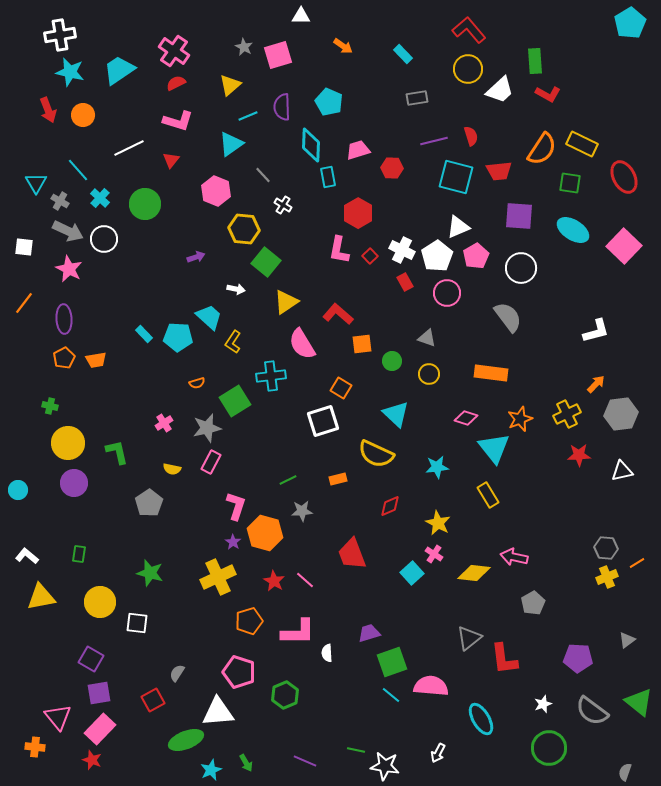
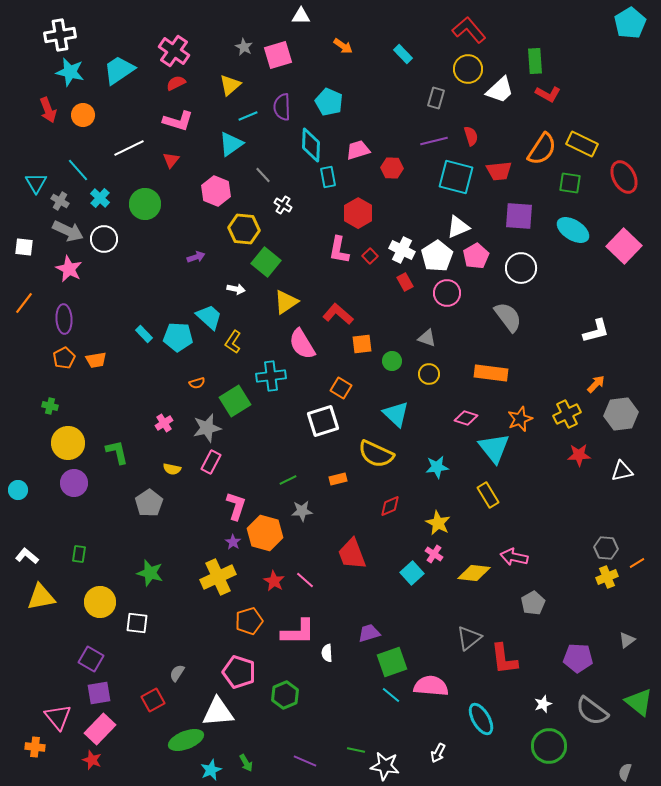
gray rectangle at (417, 98): moved 19 px right; rotated 65 degrees counterclockwise
green circle at (549, 748): moved 2 px up
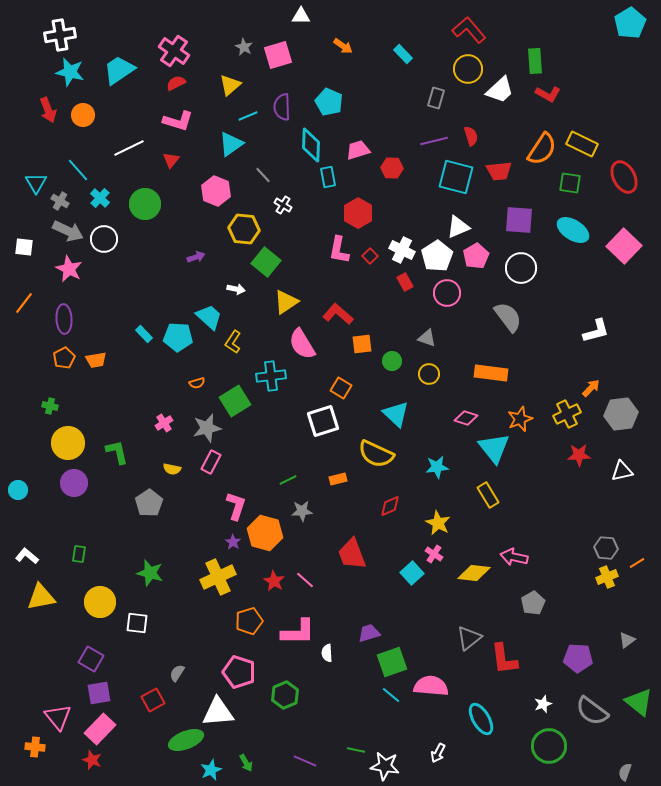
purple square at (519, 216): moved 4 px down
orange arrow at (596, 384): moved 5 px left, 4 px down
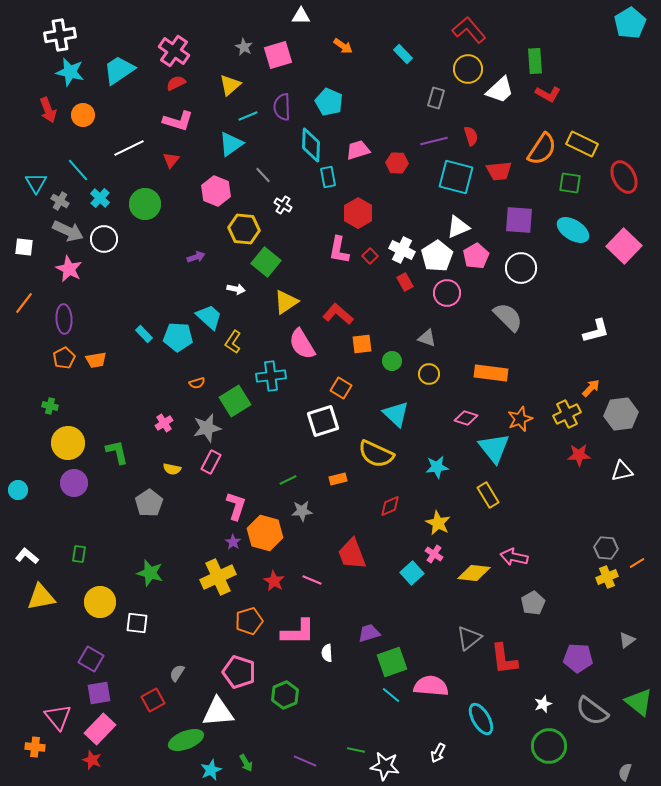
red hexagon at (392, 168): moved 5 px right, 5 px up
gray semicircle at (508, 317): rotated 8 degrees counterclockwise
pink line at (305, 580): moved 7 px right; rotated 18 degrees counterclockwise
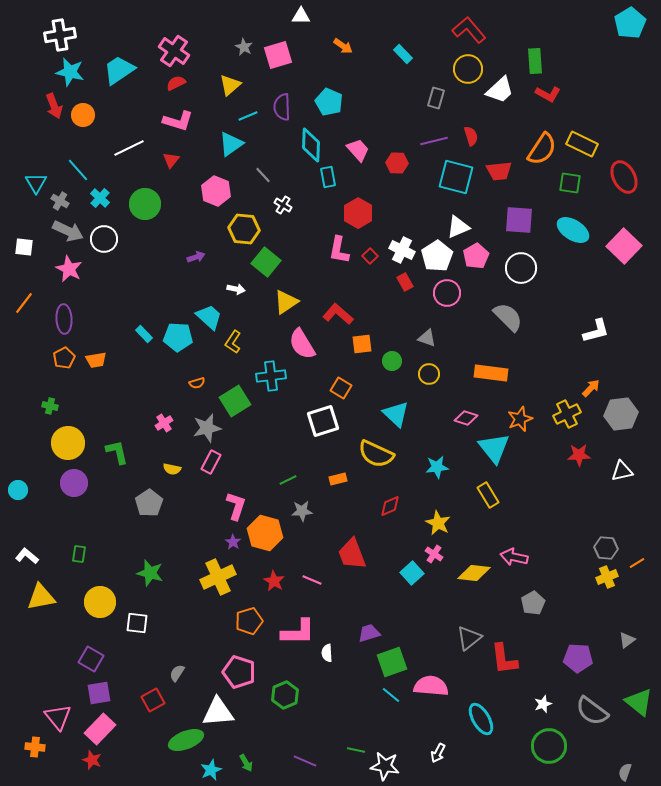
red arrow at (48, 110): moved 6 px right, 4 px up
pink trapezoid at (358, 150): rotated 65 degrees clockwise
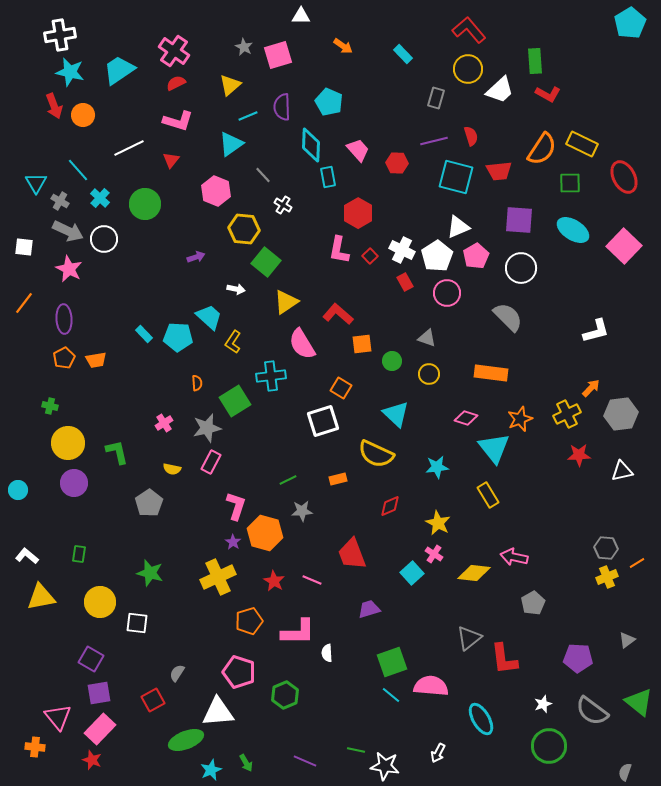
green square at (570, 183): rotated 10 degrees counterclockwise
orange semicircle at (197, 383): rotated 77 degrees counterclockwise
purple trapezoid at (369, 633): moved 24 px up
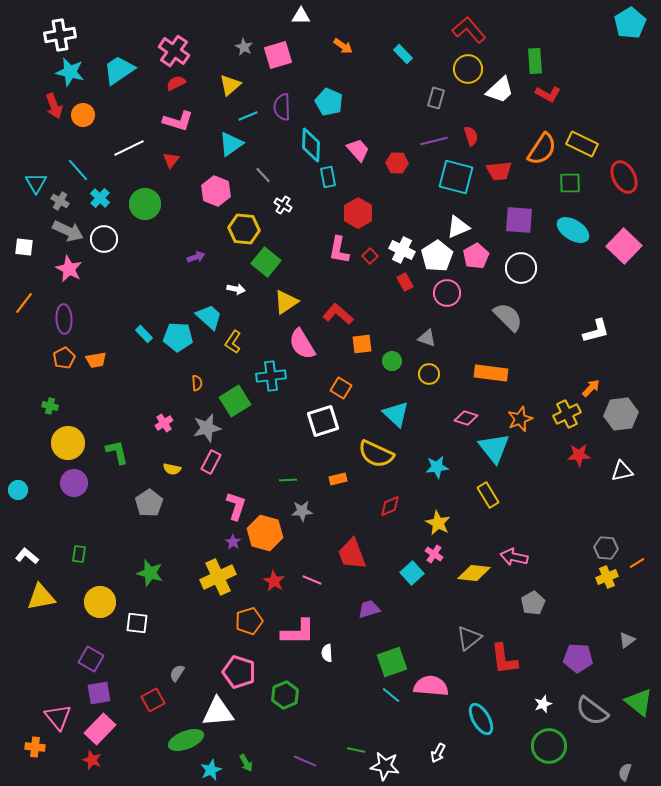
green line at (288, 480): rotated 24 degrees clockwise
